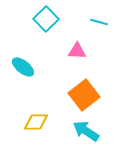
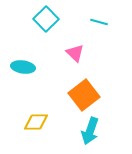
pink triangle: moved 2 px left, 2 px down; rotated 42 degrees clockwise
cyan ellipse: rotated 30 degrees counterclockwise
cyan arrow: moved 4 px right; rotated 104 degrees counterclockwise
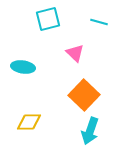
cyan square: moved 2 px right; rotated 30 degrees clockwise
orange square: rotated 8 degrees counterclockwise
yellow diamond: moved 7 px left
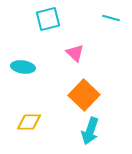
cyan line: moved 12 px right, 4 px up
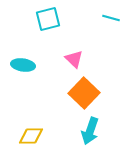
pink triangle: moved 1 px left, 6 px down
cyan ellipse: moved 2 px up
orange square: moved 2 px up
yellow diamond: moved 2 px right, 14 px down
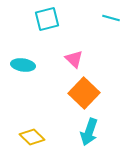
cyan square: moved 1 px left
cyan arrow: moved 1 px left, 1 px down
yellow diamond: moved 1 px right, 1 px down; rotated 45 degrees clockwise
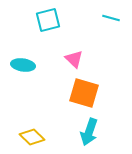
cyan square: moved 1 px right, 1 px down
orange square: rotated 28 degrees counterclockwise
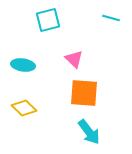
orange square: rotated 12 degrees counterclockwise
cyan arrow: rotated 56 degrees counterclockwise
yellow diamond: moved 8 px left, 29 px up
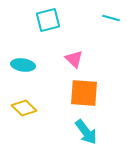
cyan arrow: moved 3 px left
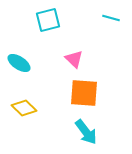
cyan ellipse: moved 4 px left, 2 px up; rotated 25 degrees clockwise
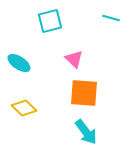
cyan square: moved 2 px right, 1 px down
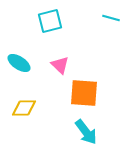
pink triangle: moved 14 px left, 6 px down
yellow diamond: rotated 45 degrees counterclockwise
